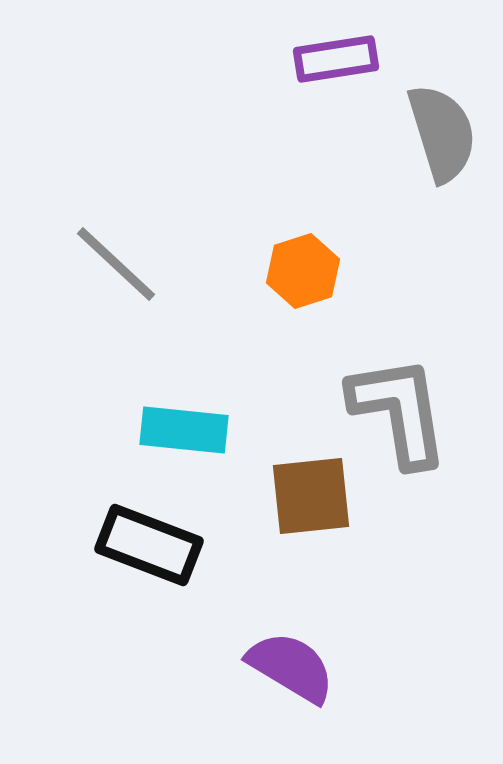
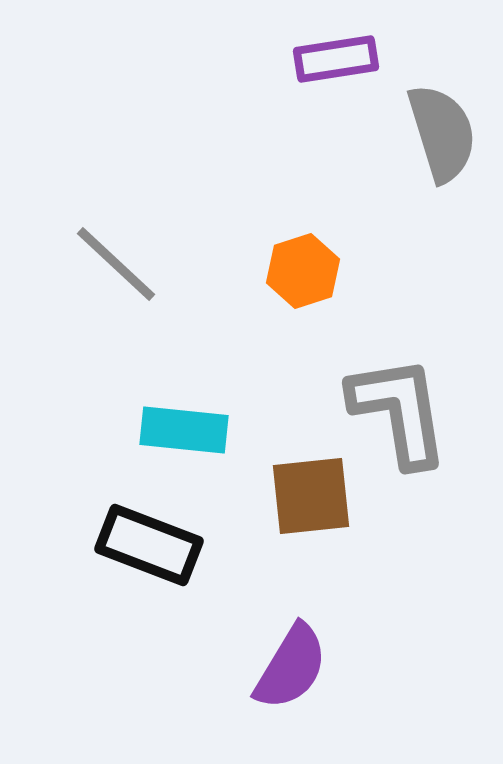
purple semicircle: rotated 90 degrees clockwise
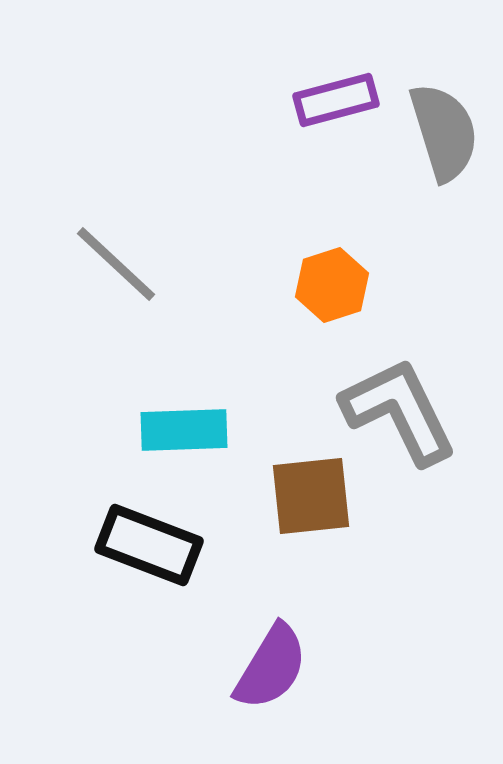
purple rectangle: moved 41 px down; rotated 6 degrees counterclockwise
gray semicircle: moved 2 px right, 1 px up
orange hexagon: moved 29 px right, 14 px down
gray L-shape: rotated 17 degrees counterclockwise
cyan rectangle: rotated 8 degrees counterclockwise
purple semicircle: moved 20 px left
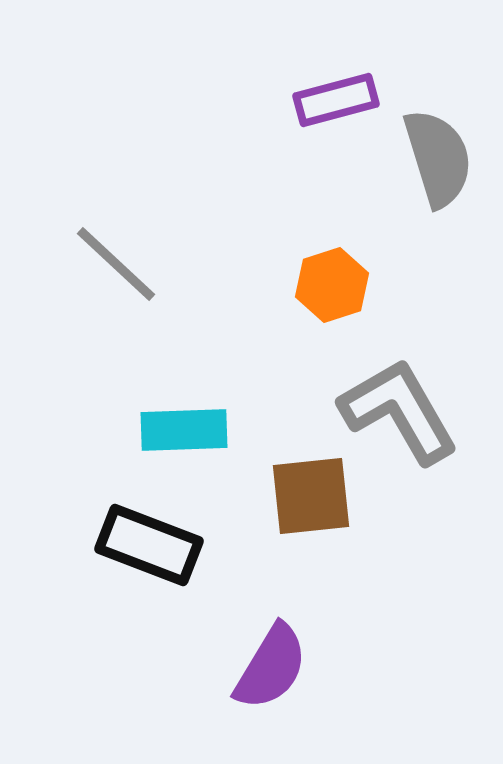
gray semicircle: moved 6 px left, 26 px down
gray L-shape: rotated 4 degrees counterclockwise
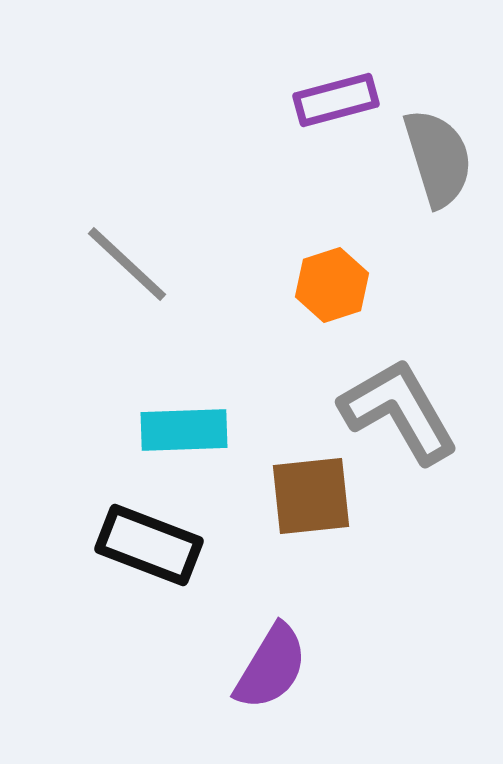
gray line: moved 11 px right
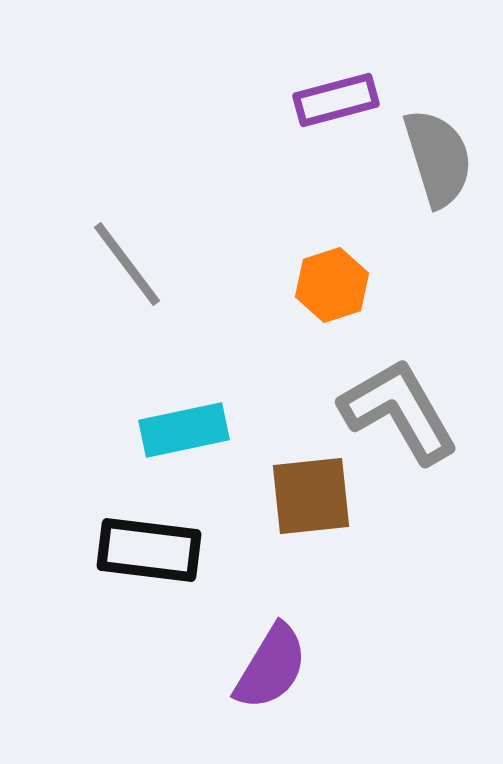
gray line: rotated 10 degrees clockwise
cyan rectangle: rotated 10 degrees counterclockwise
black rectangle: moved 5 px down; rotated 14 degrees counterclockwise
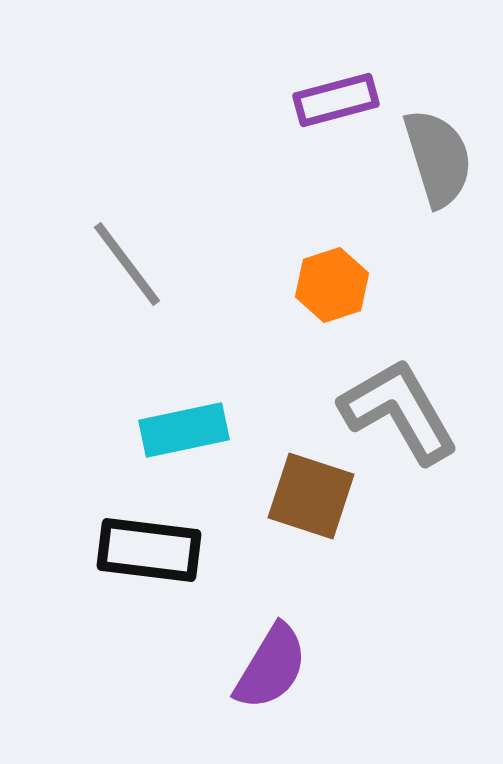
brown square: rotated 24 degrees clockwise
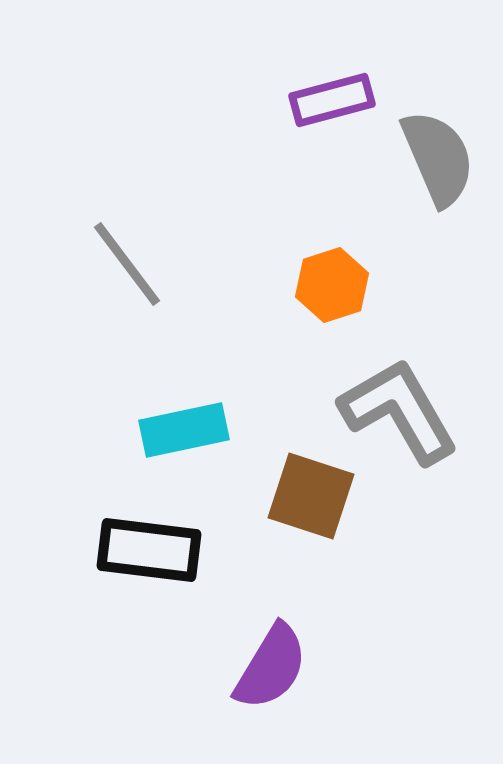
purple rectangle: moved 4 px left
gray semicircle: rotated 6 degrees counterclockwise
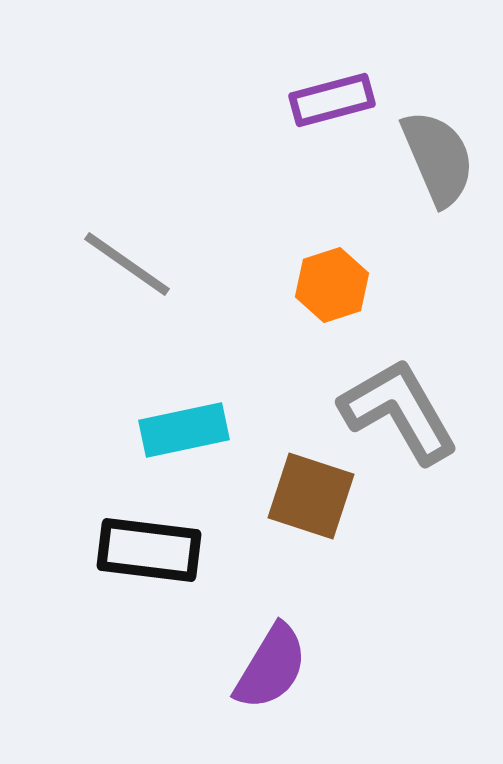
gray line: rotated 18 degrees counterclockwise
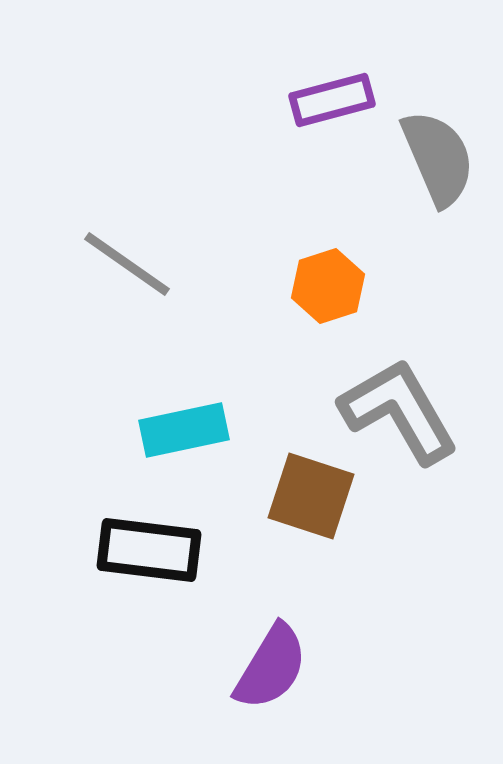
orange hexagon: moved 4 px left, 1 px down
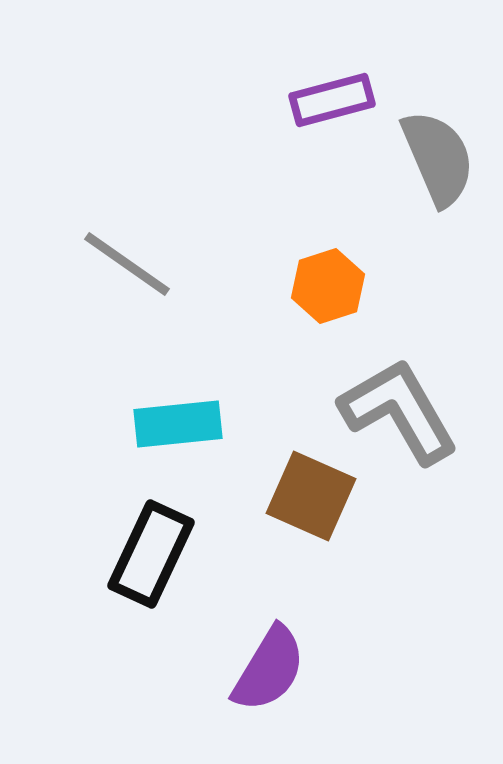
cyan rectangle: moved 6 px left, 6 px up; rotated 6 degrees clockwise
brown square: rotated 6 degrees clockwise
black rectangle: moved 2 px right, 4 px down; rotated 72 degrees counterclockwise
purple semicircle: moved 2 px left, 2 px down
